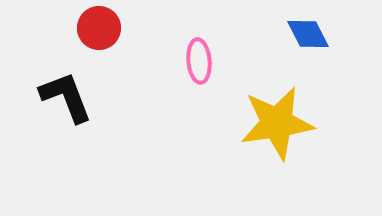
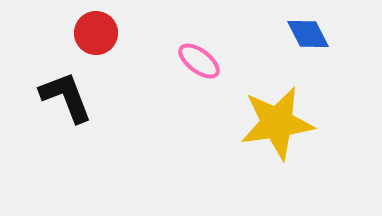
red circle: moved 3 px left, 5 px down
pink ellipse: rotated 48 degrees counterclockwise
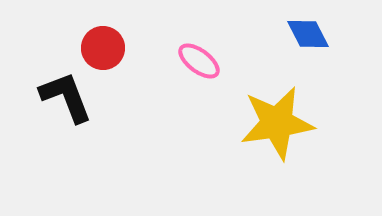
red circle: moved 7 px right, 15 px down
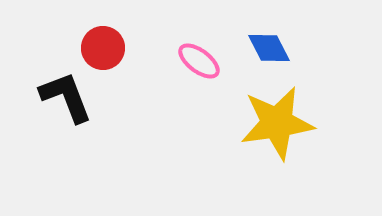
blue diamond: moved 39 px left, 14 px down
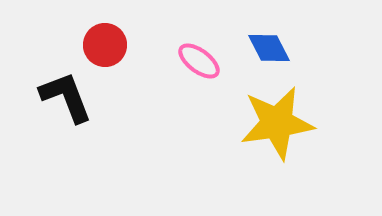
red circle: moved 2 px right, 3 px up
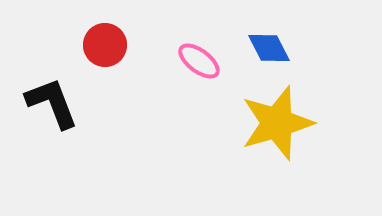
black L-shape: moved 14 px left, 6 px down
yellow star: rotated 8 degrees counterclockwise
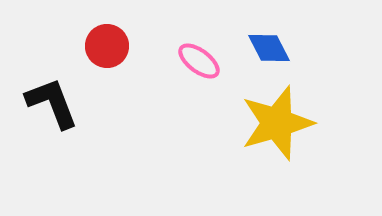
red circle: moved 2 px right, 1 px down
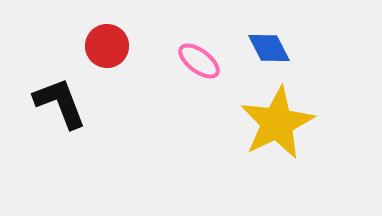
black L-shape: moved 8 px right
yellow star: rotated 10 degrees counterclockwise
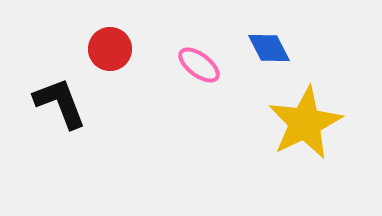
red circle: moved 3 px right, 3 px down
pink ellipse: moved 4 px down
yellow star: moved 28 px right
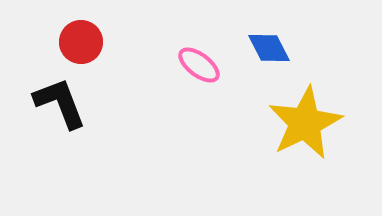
red circle: moved 29 px left, 7 px up
